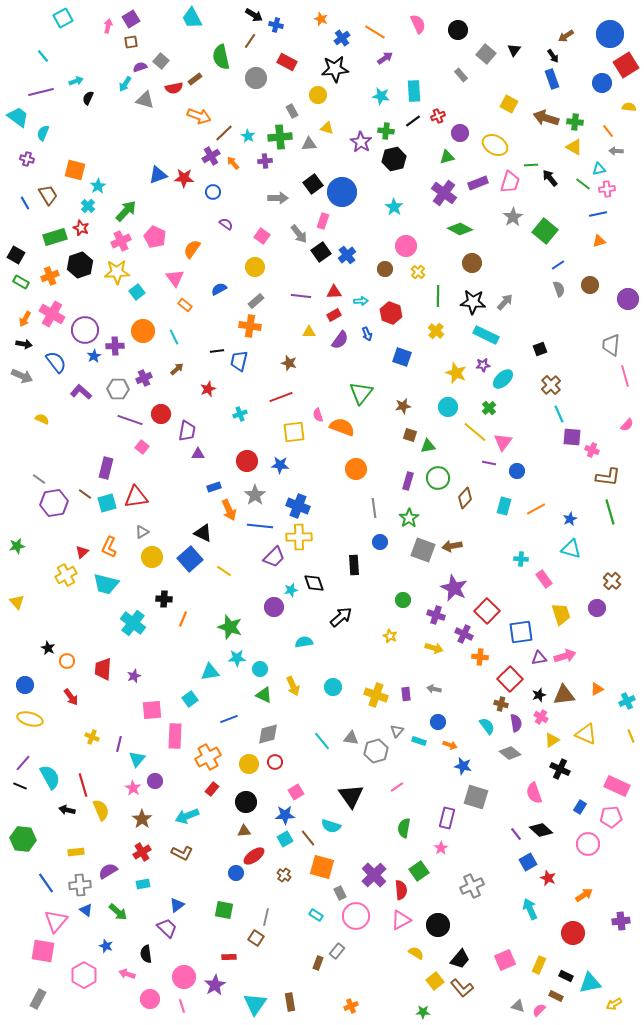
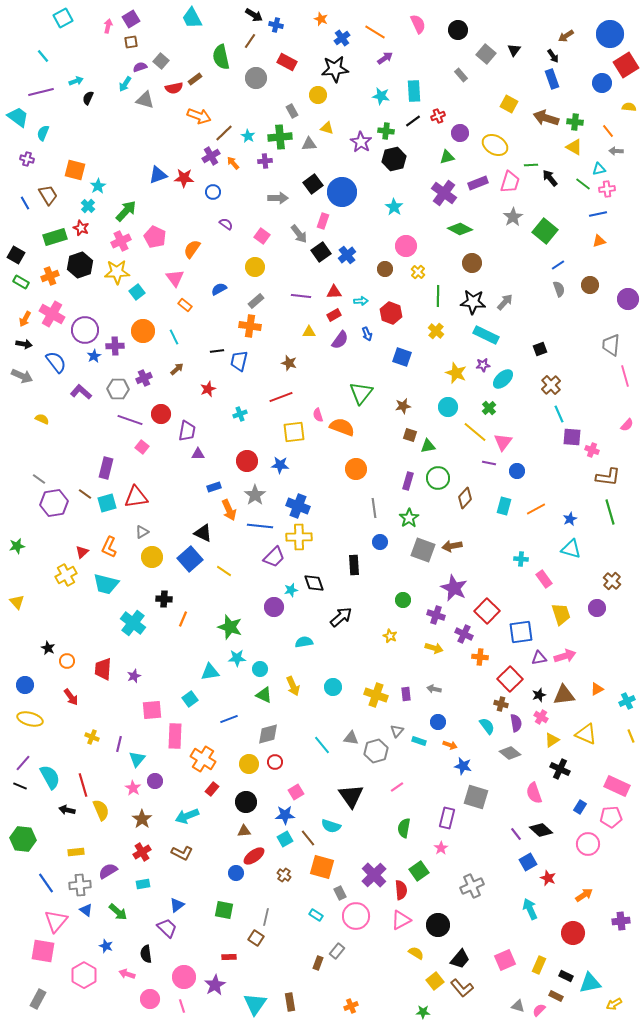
cyan line at (322, 741): moved 4 px down
orange cross at (208, 757): moved 5 px left, 2 px down; rotated 30 degrees counterclockwise
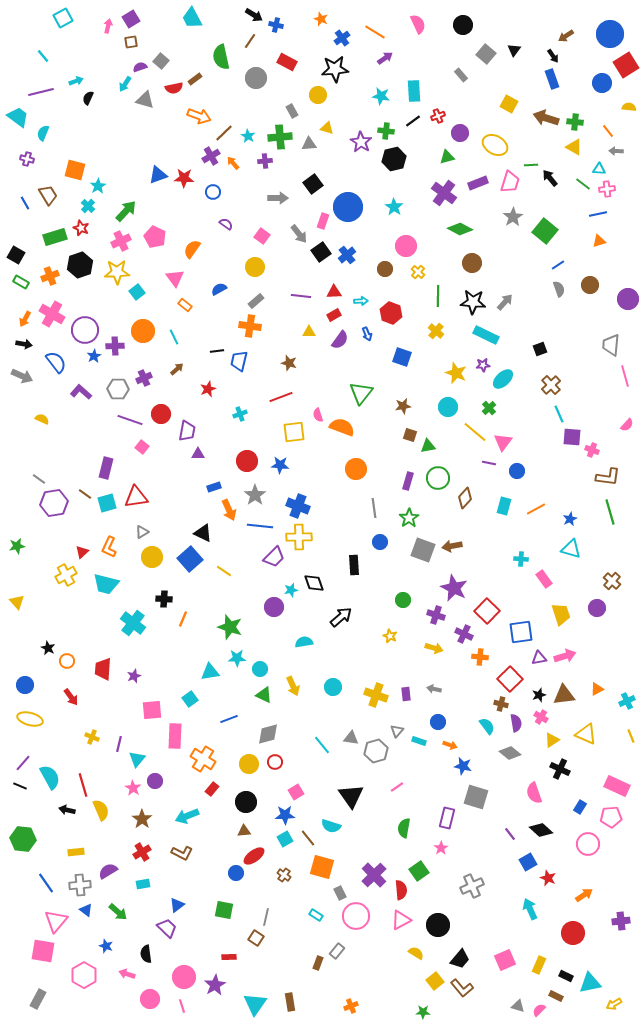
black circle at (458, 30): moved 5 px right, 5 px up
cyan triangle at (599, 169): rotated 16 degrees clockwise
blue circle at (342, 192): moved 6 px right, 15 px down
purple line at (516, 834): moved 6 px left
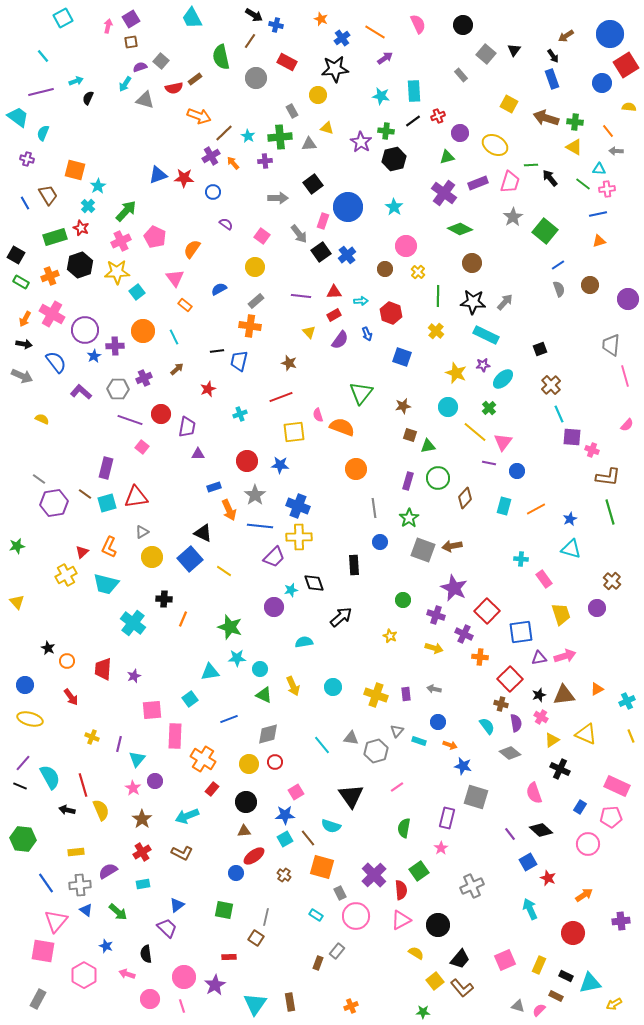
yellow triangle at (309, 332): rotated 48 degrees clockwise
purple trapezoid at (187, 431): moved 4 px up
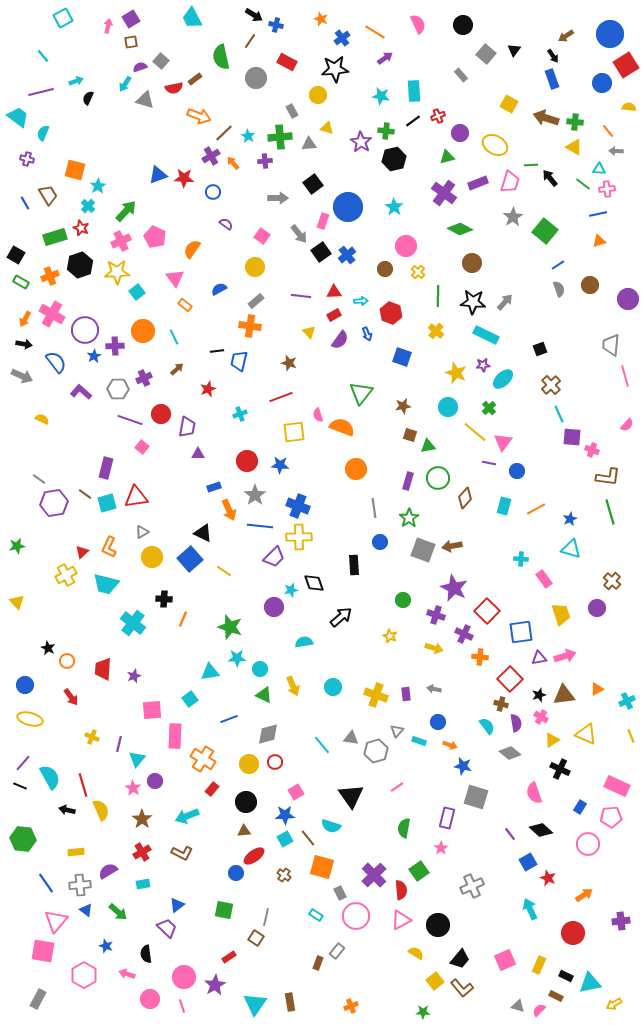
red rectangle at (229, 957): rotated 32 degrees counterclockwise
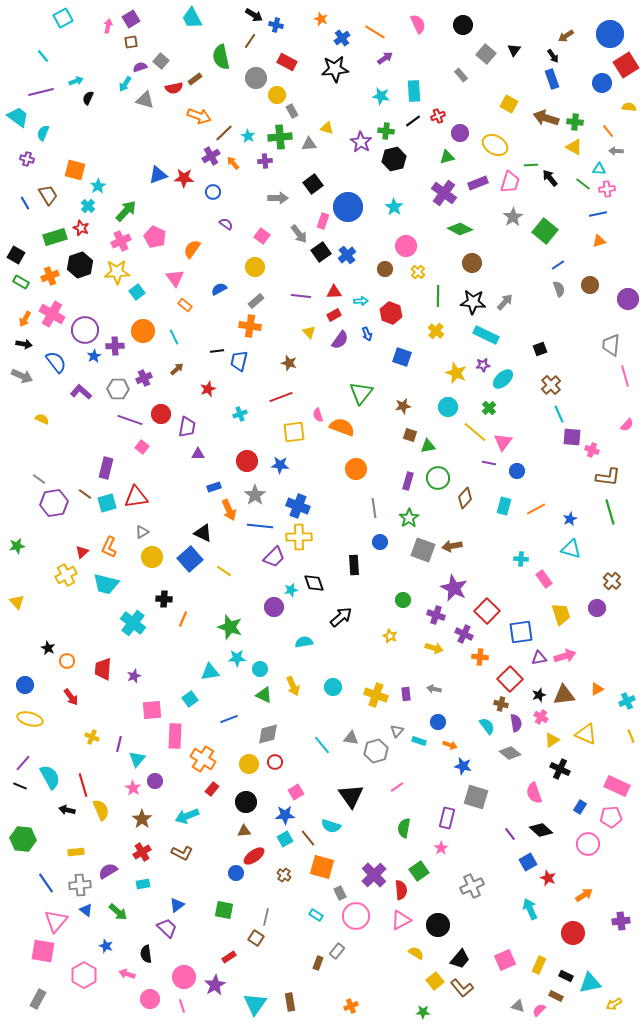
yellow circle at (318, 95): moved 41 px left
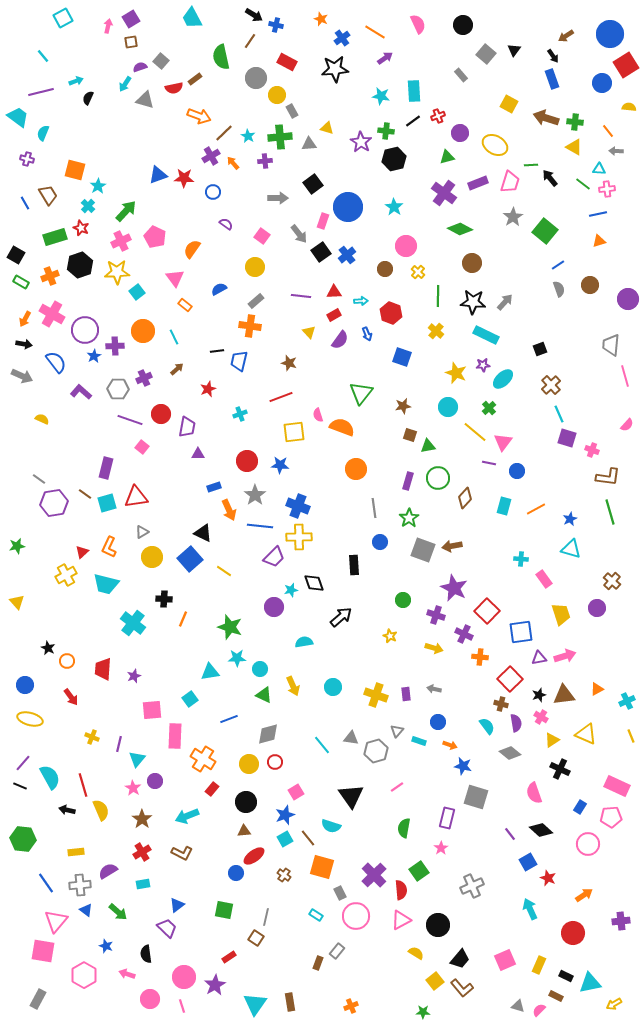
purple square at (572, 437): moved 5 px left, 1 px down; rotated 12 degrees clockwise
blue star at (285, 815): rotated 18 degrees counterclockwise
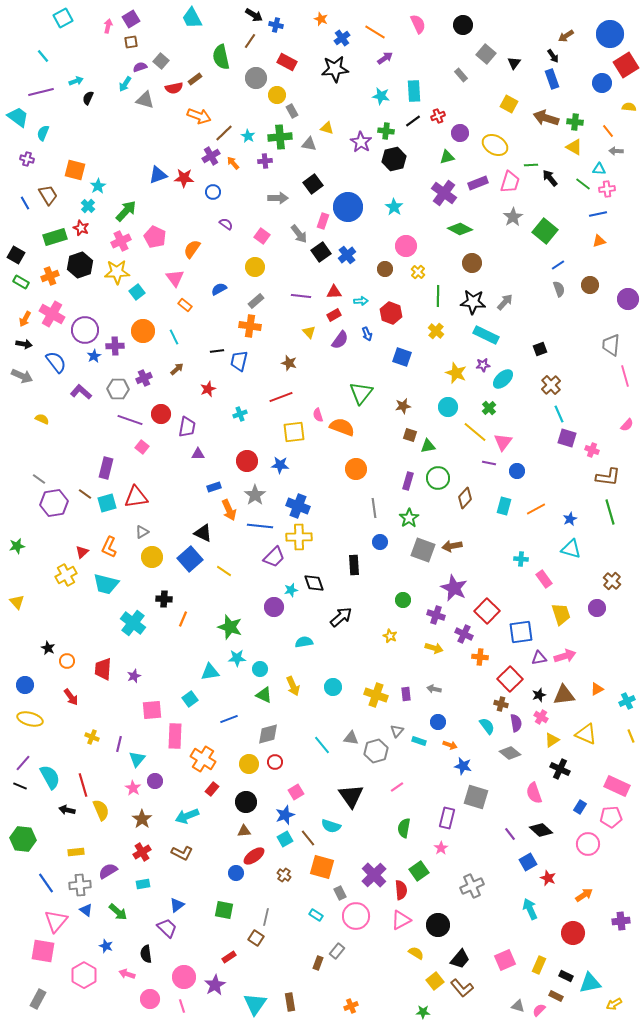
black triangle at (514, 50): moved 13 px down
gray triangle at (309, 144): rotated 14 degrees clockwise
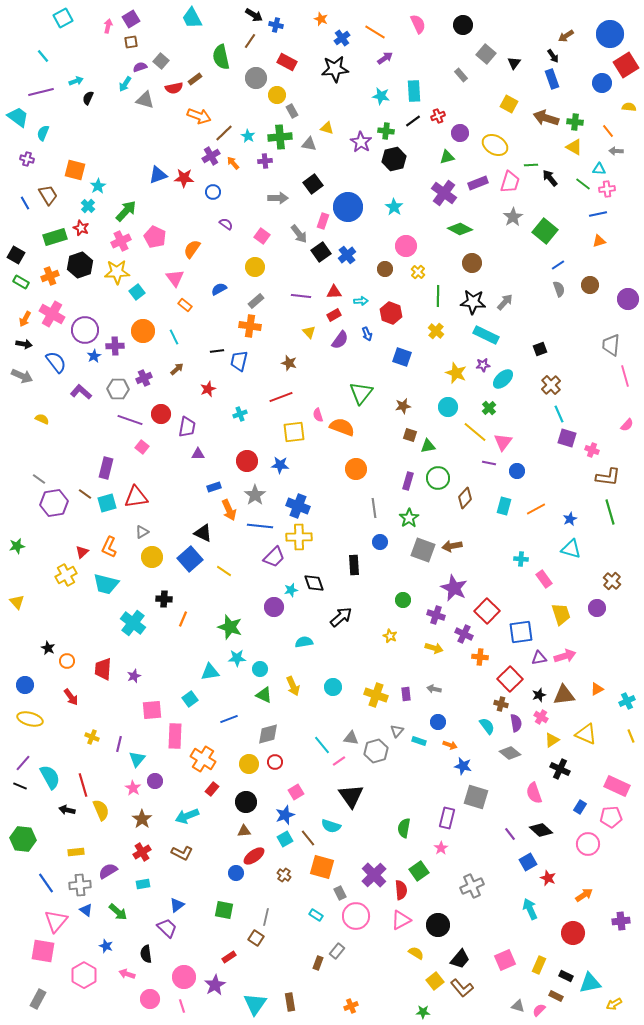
pink line at (397, 787): moved 58 px left, 26 px up
